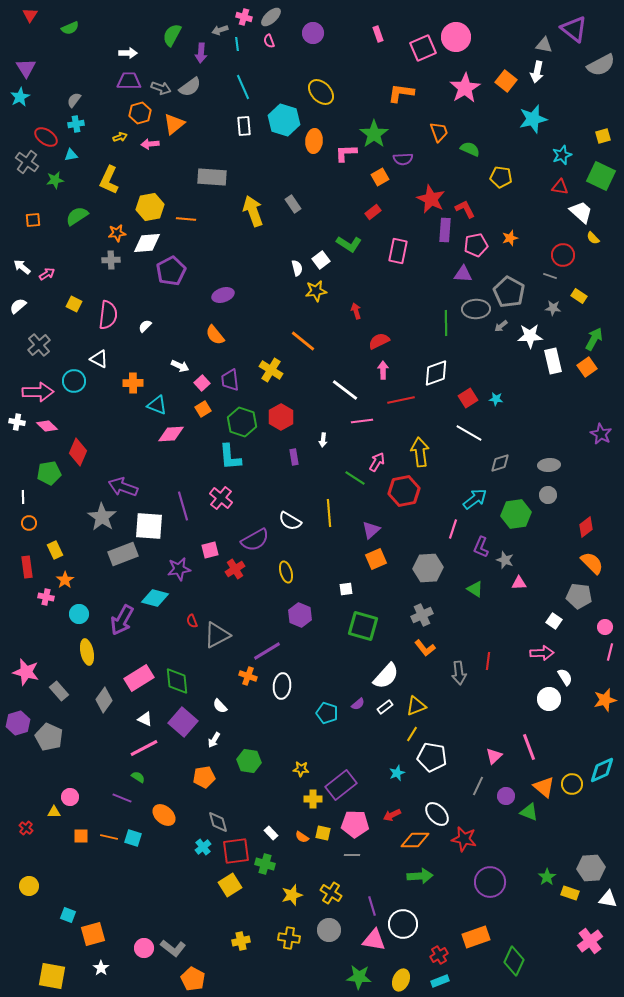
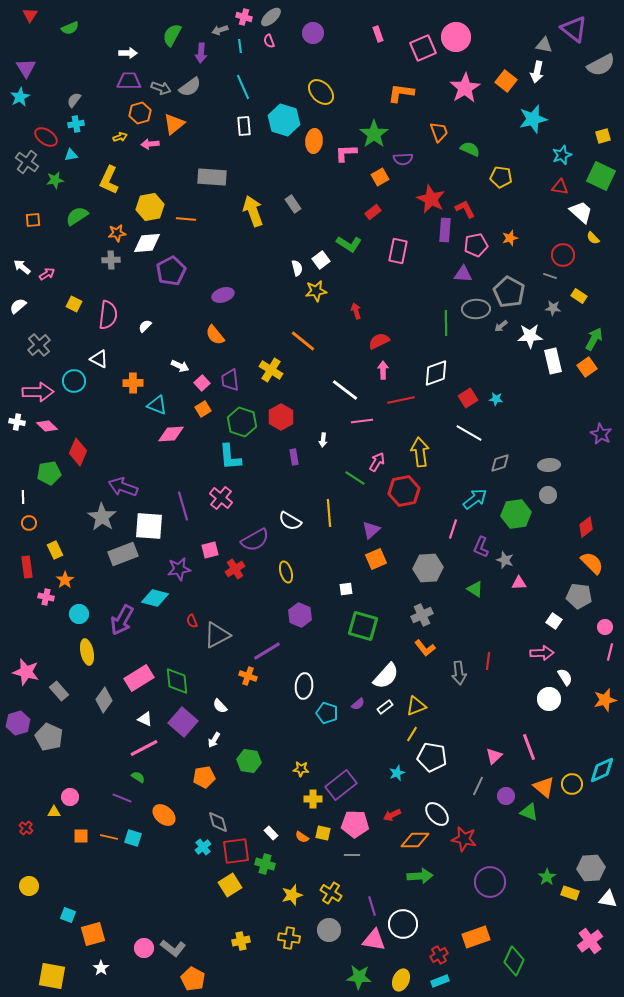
cyan line at (237, 44): moved 3 px right, 2 px down
white ellipse at (282, 686): moved 22 px right
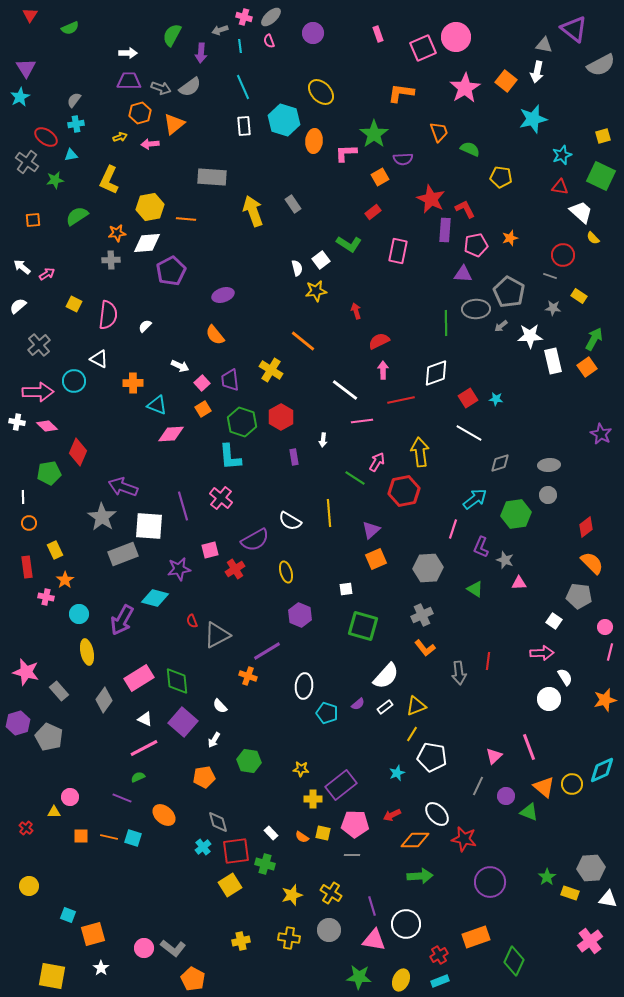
green semicircle at (138, 777): rotated 56 degrees counterclockwise
white circle at (403, 924): moved 3 px right
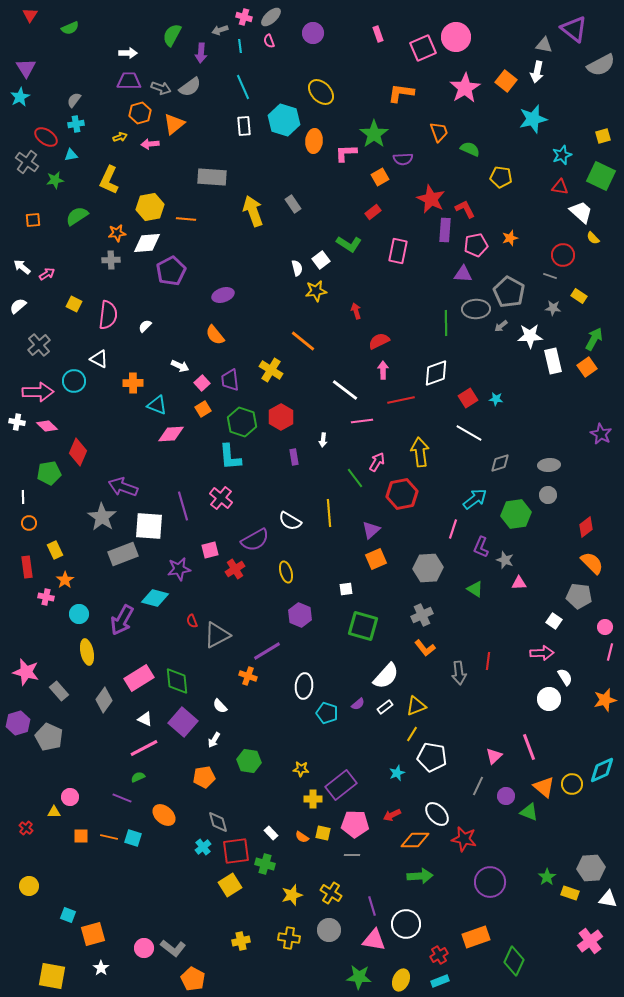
green line at (355, 478): rotated 20 degrees clockwise
red hexagon at (404, 491): moved 2 px left, 3 px down
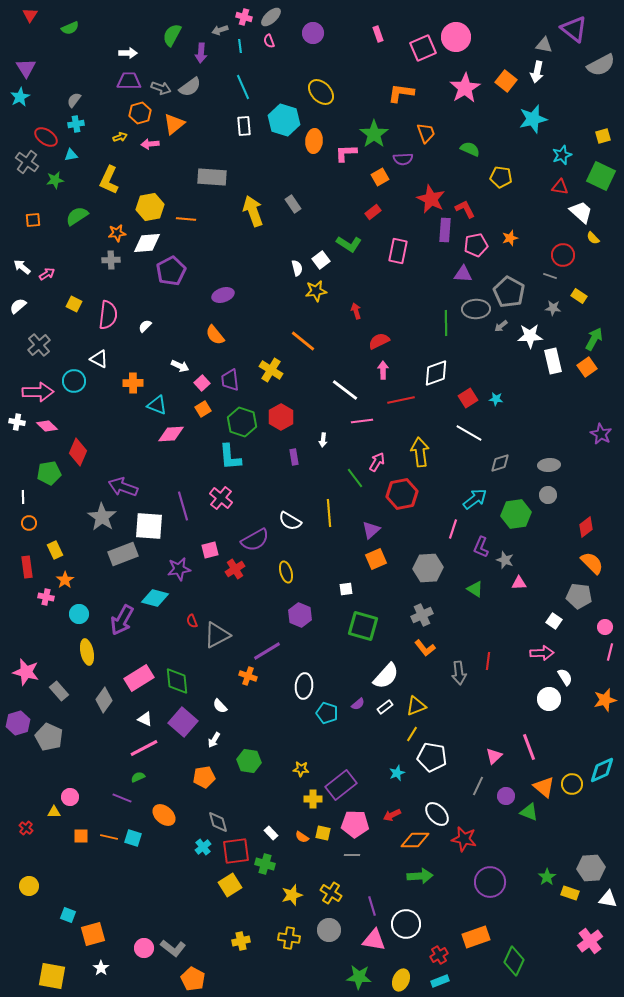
orange trapezoid at (439, 132): moved 13 px left, 1 px down
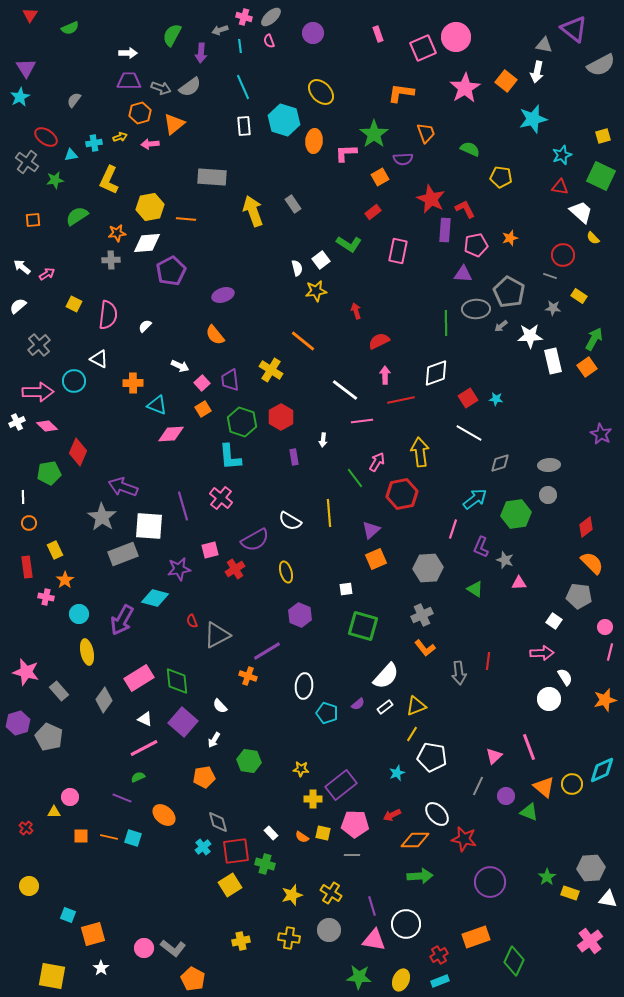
cyan cross at (76, 124): moved 18 px right, 19 px down
pink arrow at (383, 370): moved 2 px right, 5 px down
white cross at (17, 422): rotated 35 degrees counterclockwise
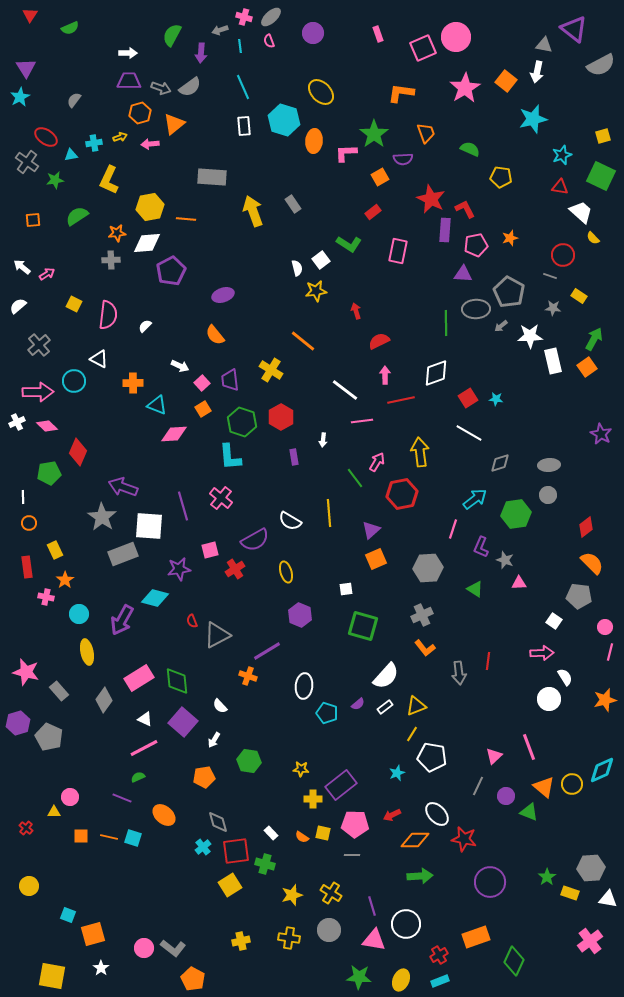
pink diamond at (171, 434): moved 3 px right
